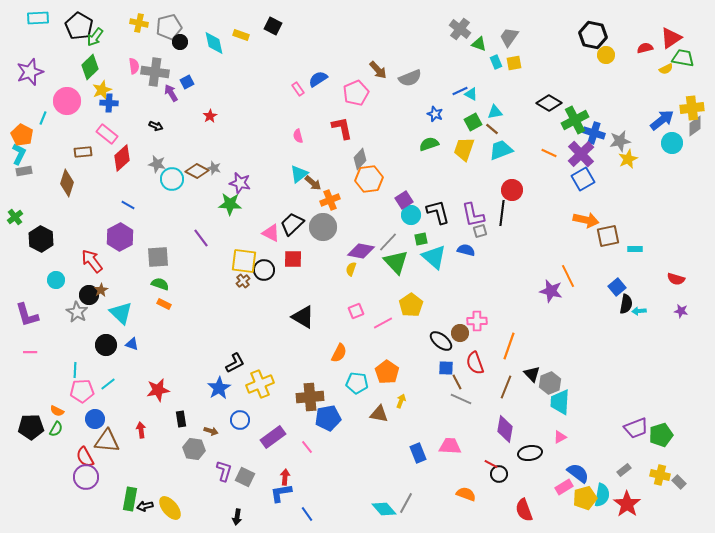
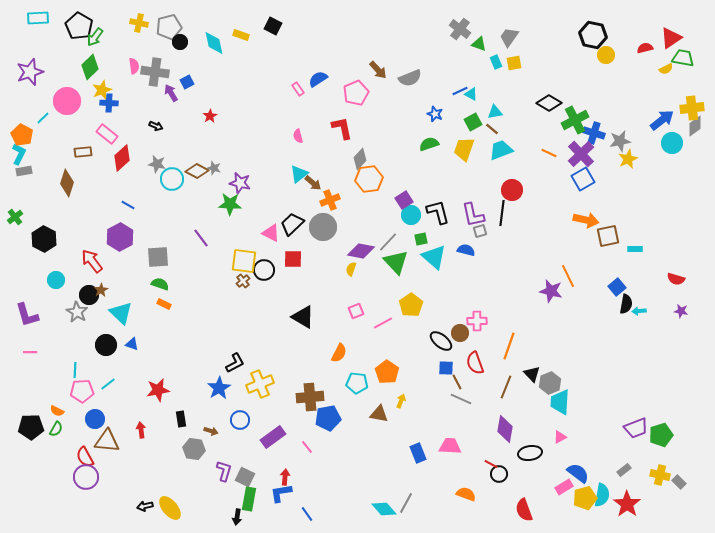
cyan line at (43, 118): rotated 24 degrees clockwise
black hexagon at (41, 239): moved 3 px right
green rectangle at (130, 499): moved 119 px right
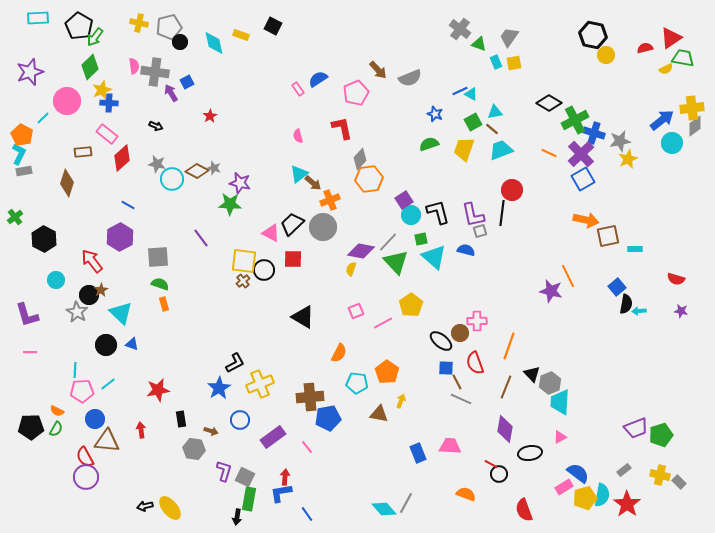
orange rectangle at (164, 304): rotated 48 degrees clockwise
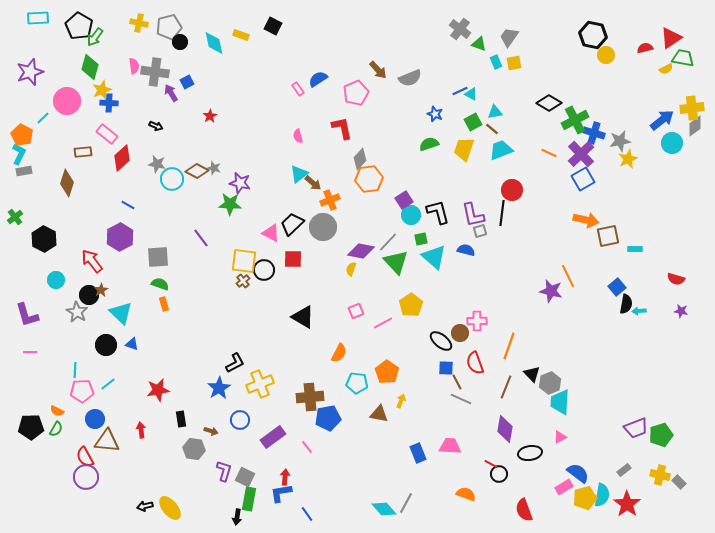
green diamond at (90, 67): rotated 30 degrees counterclockwise
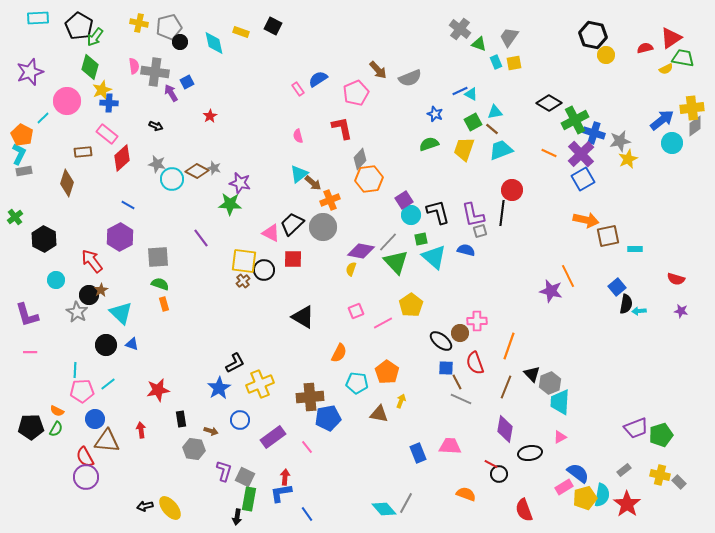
yellow rectangle at (241, 35): moved 3 px up
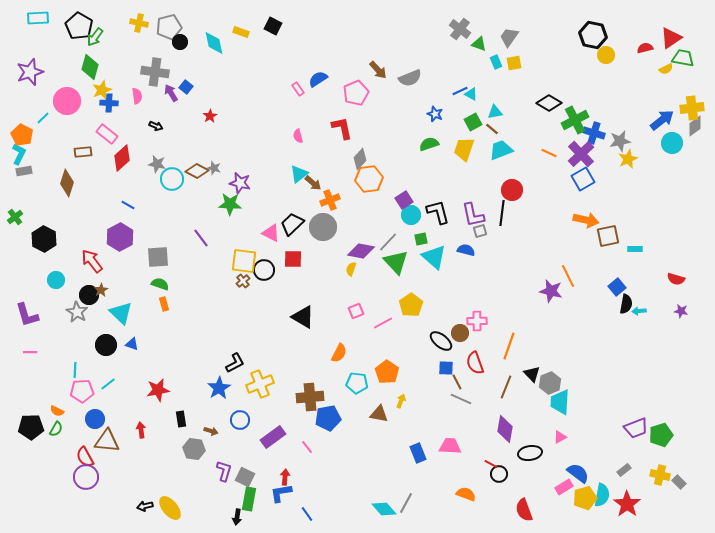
pink semicircle at (134, 66): moved 3 px right, 30 px down
blue square at (187, 82): moved 1 px left, 5 px down; rotated 24 degrees counterclockwise
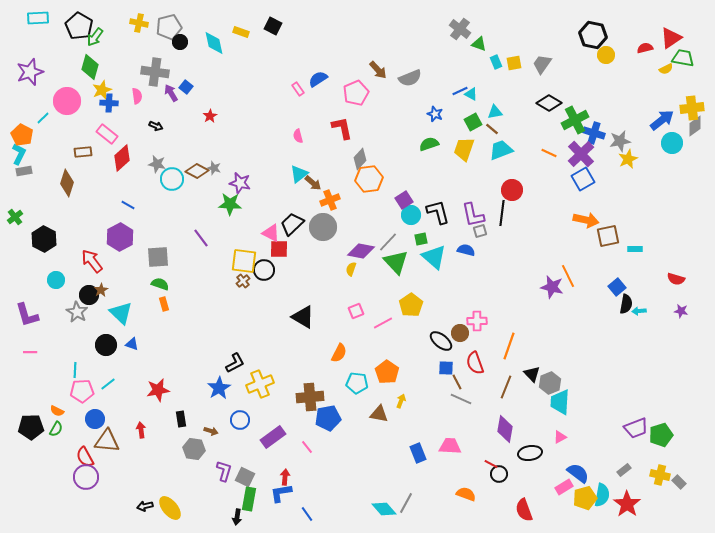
gray trapezoid at (509, 37): moved 33 px right, 27 px down
red square at (293, 259): moved 14 px left, 10 px up
purple star at (551, 291): moved 1 px right, 4 px up
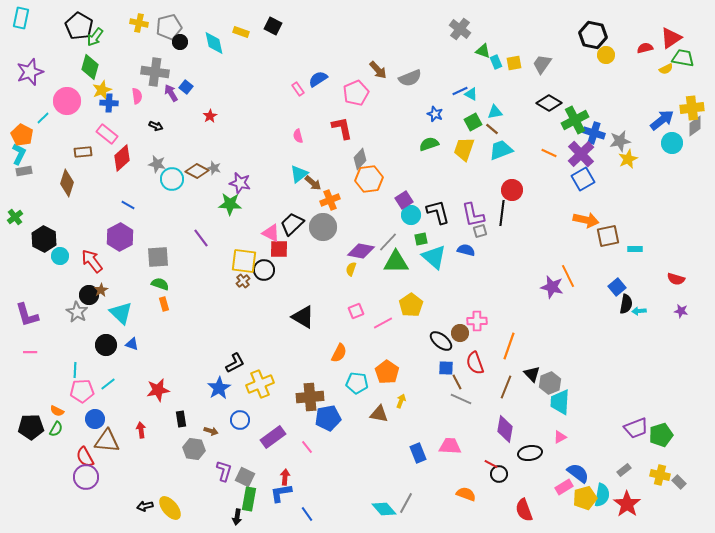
cyan rectangle at (38, 18): moved 17 px left; rotated 75 degrees counterclockwise
green triangle at (479, 44): moved 4 px right, 7 px down
green triangle at (396, 262): rotated 48 degrees counterclockwise
cyan circle at (56, 280): moved 4 px right, 24 px up
